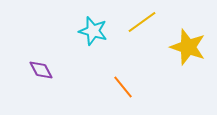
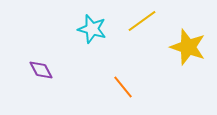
yellow line: moved 1 px up
cyan star: moved 1 px left, 2 px up
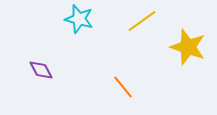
cyan star: moved 13 px left, 10 px up
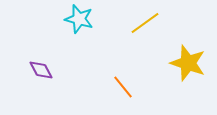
yellow line: moved 3 px right, 2 px down
yellow star: moved 16 px down
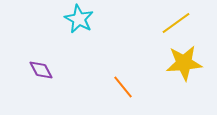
cyan star: rotated 12 degrees clockwise
yellow line: moved 31 px right
yellow star: moved 4 px left; rotated 24 degrees counterclockwise
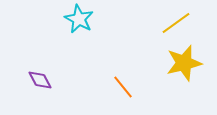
yellow star: rotated 9 degrees counterclockwise
purple diamond: moved 1 px left, 10 px down
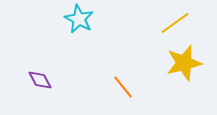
yellow line: moved 1 px left
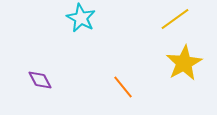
cyan star: moved 2 px right, 1 px up
yellow line: moved 4 px up
yellow star: rotated 15 degrees counterclockwise
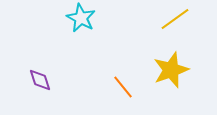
yellow star: moved 13 px left, 7 px down; rotated 9 degrees clockwise
purple diamond: rotated 10 degrees clockwise
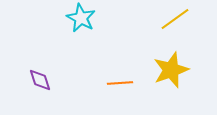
orange line: moved 3 px left, 4 px up; rotated 55 degrees counterclockwise
